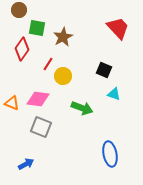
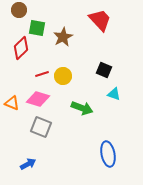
red trapezoid: moved 18 px left, 8 px up
red diamond: moved 1 px left, 1 px up; rotated 10 degrees clockwise
red line: moved 6 px left, 10 px down; rotated 40 degrees clockwise
pink diamond: rotated 10 degrees clockwise
blue ellipse: moved 2 px left
blue arrow: moved 2 px right
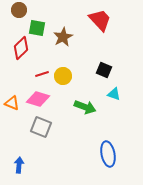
green arrow: moved 3 px right, 1 px up
blue arrow: moved 9 px left, 1 px down; rotated 56 degrees counterclockwise
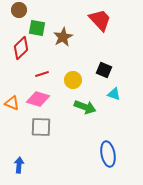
yellow circle: moved 10 px right, 4 px down
gray square: rotated 20 degrees counterclockwise
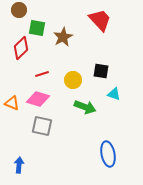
black square: moved 3 px left, 1 px down; rotated 14 degrees counterclockwise
gray square: moved 1 px right, 1 px up; rotated 10 degrees clockwise
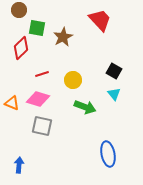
black square: moved 13 px right; rotated 21 degrees clockwise
cyan triangle: rotated 32 degrees clockwise
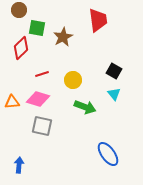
red trapezoid: moved 2 px left; rotated 35 degrees clockwise
orange triangle: moved 1 px up; rotated 28 degrees counterclockwise
blue ellipse: rotated 25 degrees counterclockwise
